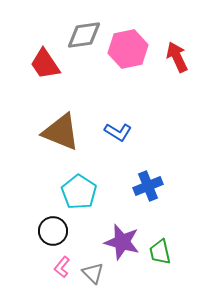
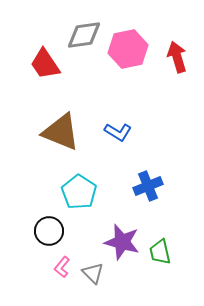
red arrow: rotated 8 degrees clockwise
black circle: moved 4 px left
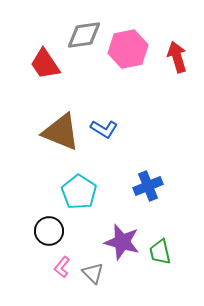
blue L-shape: moved 14 px left, 3 px up
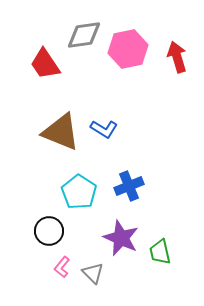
blue cross: moved 19 px left
purple star: moved 1 px left, 4 px up; rotated 9 degrees clockwise
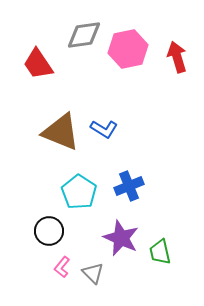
red trapezoid: moved 7 px left
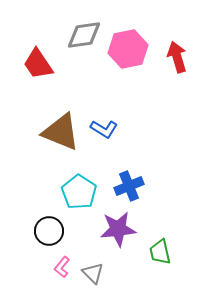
purple star: moved 3 px left, 9 px up; rotated 30 degrees counterclockwise
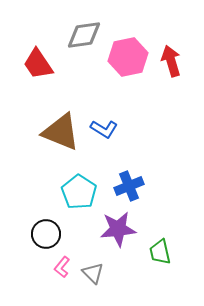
pink hexagon: moved 8 px down
red arrow: moved 6 px left, 4 px down
black circle: moved 3 px left, 3 px down
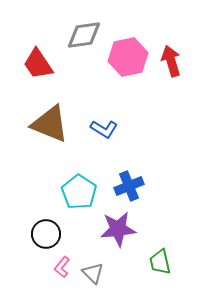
brown triangle: moved 11 px left, 8 px up
green trapezoid: moved 10 px down
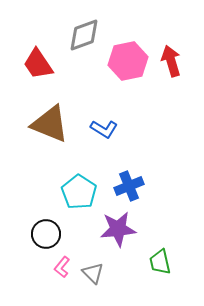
gray diamond: rotated 12 degrees counterclockwise
pink hexagon: moved 4 px down
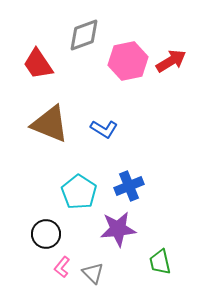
red arrow: rotated 76 degrees clockwise
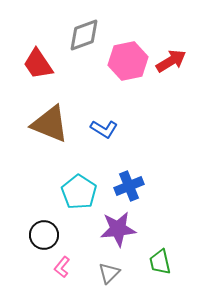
black circle: moved 2 px left, 1 px down
gray triangle: moved 16 px right; rotated 30 degrees clockwise
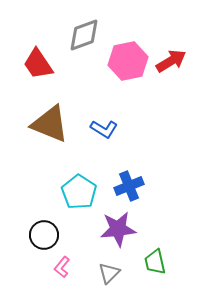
green trapezoid: moved 5 px left
